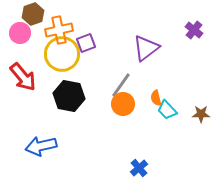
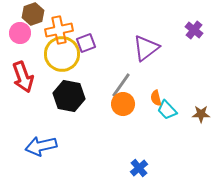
red arrow: rotated 20 degrees clockwise
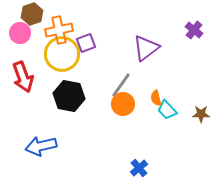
brown hexagon: moved 1 px left
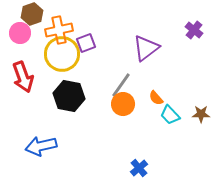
orange semicircle: rotated 28 degrees counterclockwise
cyan trapezoid: moved 3 px right, 5 px down
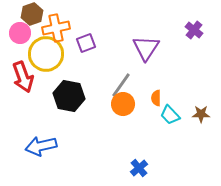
orange cross: moved 3 px left, 2 px up
purple triangle: rotated 20 degrees counterclockwise
yellow circle: moved 16 px left
orange semicircle: rotated 42 degrees clockwise
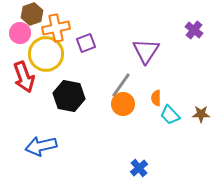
purple triangle: moved 3 px down
red arrow: moved 1 px right
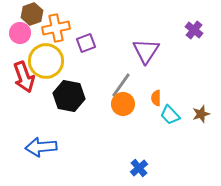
yellow circle: moved 7 px down
brown star: rotated 18 degrees counterclockwise
blue arrow: moved 1 px down; rotated 8 degrees clockwise
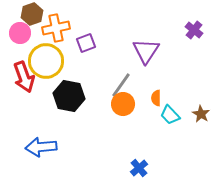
brown star: rotated 24 degrees counterclockwise
